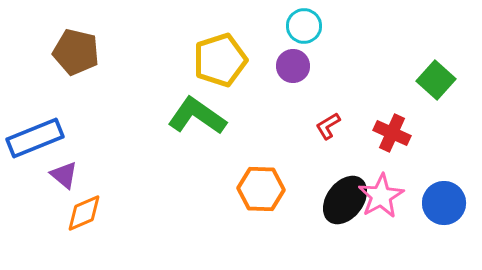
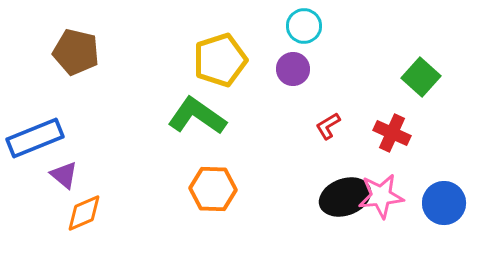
purple circle: moved 3 px down
green square: moved 15 px left, 3 px up
orange hexagon: moved 48 px left
pink star: rotated 24 degrees clockwise
black ellipse: moved 3 px up; rotated 33 degrees clockwise
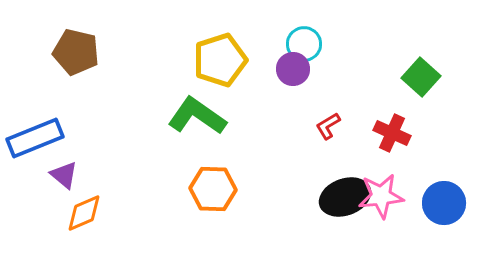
cyan circle: moved 18 px down
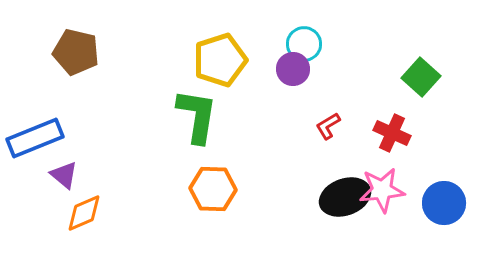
green L-shape: rotated 64 degrees clockwise
pink star: moved 1 px right, 6 px up
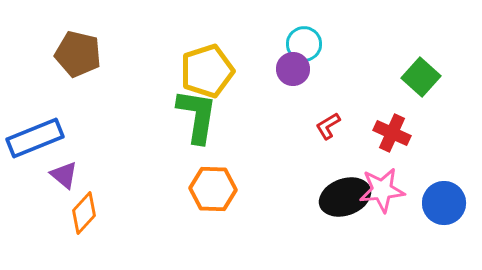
brown pentagon: moved 2 px right, 2 px down
yellow pentagon: moved 13 px left, 11 px down
orange diamond: rotated 24 degrees counterclockwise
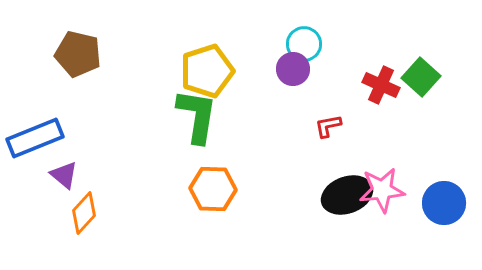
red L-shape: rotated 20 degrees clockwise
red cross: moved 11 px left, 48 px up
black ellipse: moved 2 px right, 2 px up
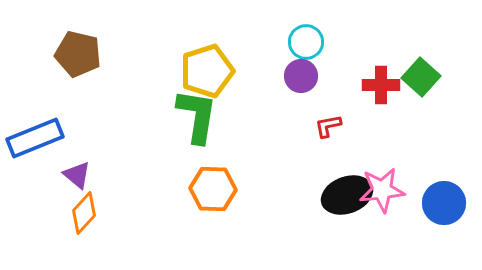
cyan circle: moved 2 px right, 2 px up
purple circle: moved 8 px right, 7 px down
red cross: rotated 24 degrees counterclockwise
purple triangle: moved 13 px right
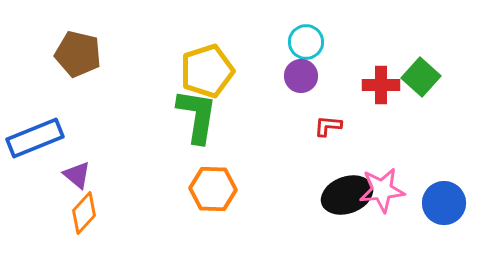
red L-shape: rotated 16 degrees clockwise
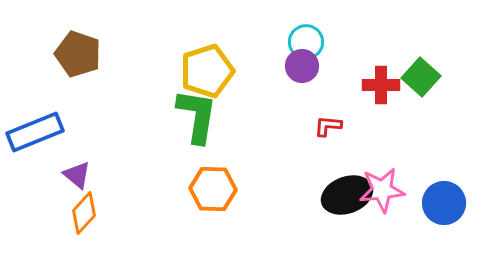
brown pentagon: rotated 6 degrees clockwise
purple circle: moved 1 px right, 10 px up
blue rectangle: moved 6 px up
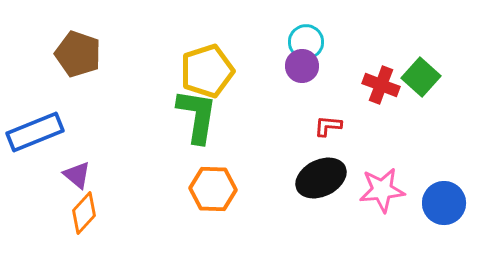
red cross: rotated 21 degrees clockwise
black ellipse: moved 26 px left, 17 px up; rotated 6 degrees counterclockwise
